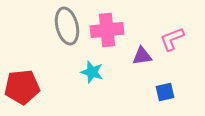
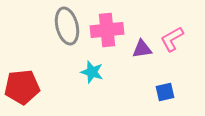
pink L-shape: rotated 8 degrees counterclockwise
purple triangle: moved 7 px up
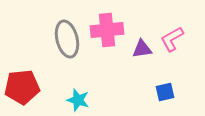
gray ellipse: moved 13 px down
cyan star: moved 14 px left, 28 px down
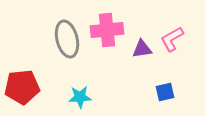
cyan star: moved 2 px right, 3 px up; rotated 20 degrees counterclockwise
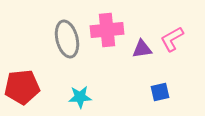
blue square: moved 5 px left
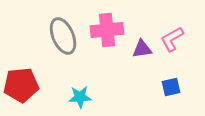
gray ellipse: moved 4 px left, 3 px up; rotated 9 degrees counterclockwise
red pentagon: moved 1 px left, 2 px up
blue square: moved 11 px right, 5 px up
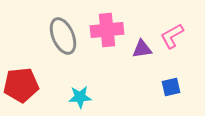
pink L-shape: moved 3 px up
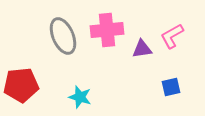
cyan star: rotated 20 degrees clockwise
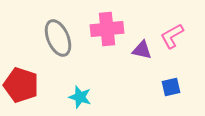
pink cross: moved 1 px up
gray ellipse: moved 5 px left, 2 px down
purple triangle: moved 1 px down; rotated 20 degrees clockwise
red pentagon: rotated 24 degrees clockwise
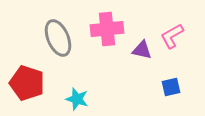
red pentagon: moved 6 px right, 2 px up
cyan star: moved 3 px left, 2 px down
